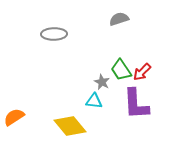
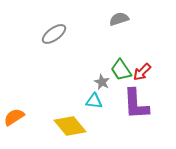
gray ellipse: rotated 35 degrees counterclockwise
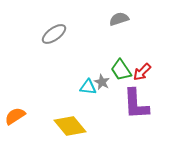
cyan triangle: moved 6 px left, 14 px up
orange semicircle: moved 1 px right, 1 px up
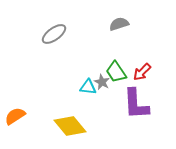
gray semicircle: moved 5 px down
green trapezoid: moved 5 px left, 2 px down
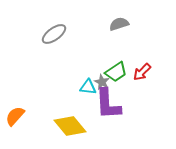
green trapezoid: rotated 90 degrees counterclockwise
purple L-shape: moved 28 px left
orange semicircle: rotated 15 degrees counterclockwise
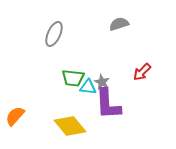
gray ellipse: rotated 30 degrees counterclockwise
green trapezoid: moved 43 px left, 6 px down; rotated 40 degrees clockwise
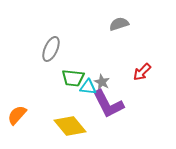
gray ellipse: moved 3 px left, 15 px down
purple L-shape: rotated 24 degrees counterclockwise
orange semicircle: moved 2 px right, 1 px up
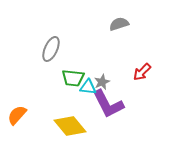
gray star: rotated 21 degrees clockwise
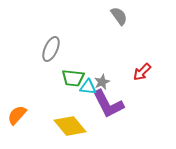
gray semicircle: moved 8 px up; rotated 72 degrees clockwise
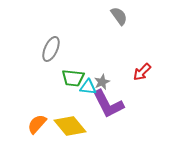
orange semicircle: moved 20 px right, 9 px down
